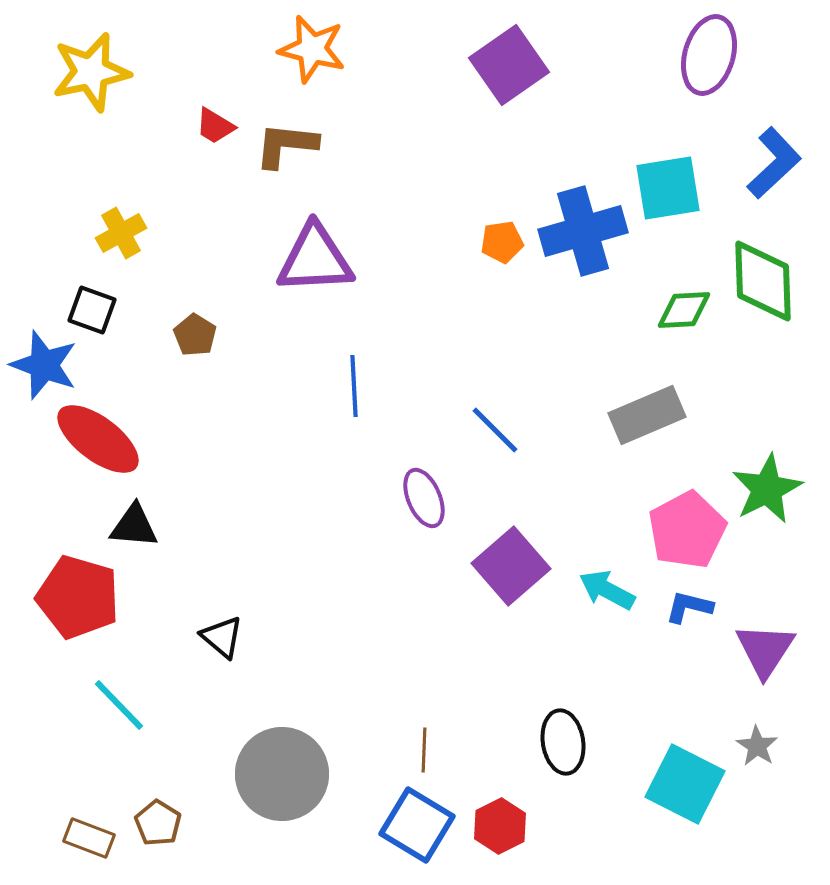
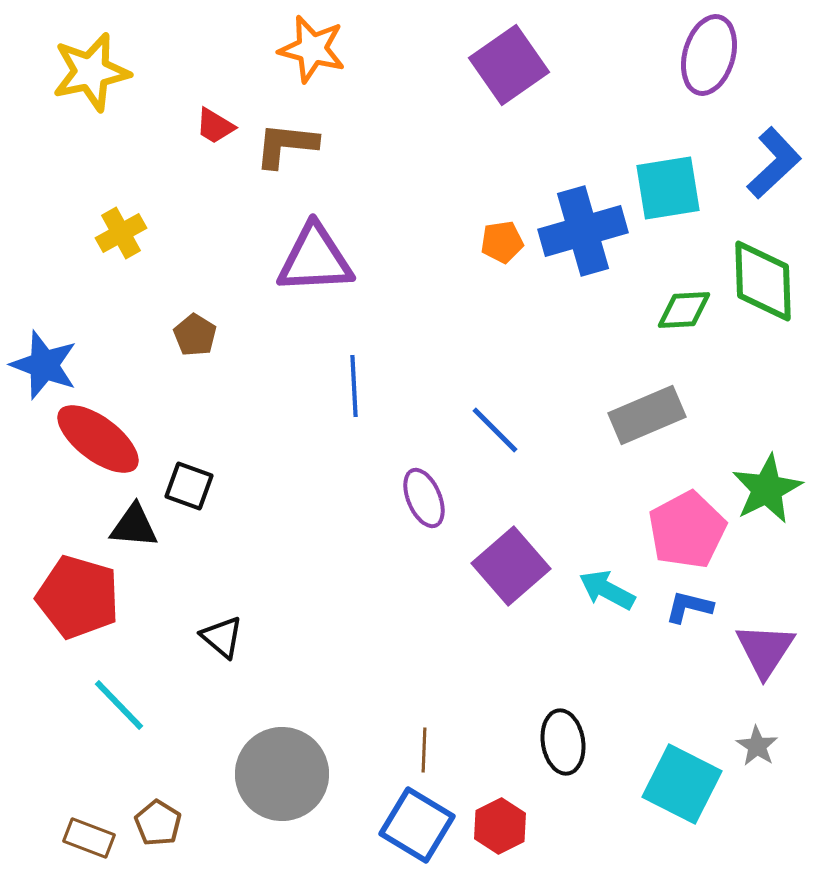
black square at (92, 310): moved 97 px right, 176 px down
cyan square at (685, 784): moved 3 px left
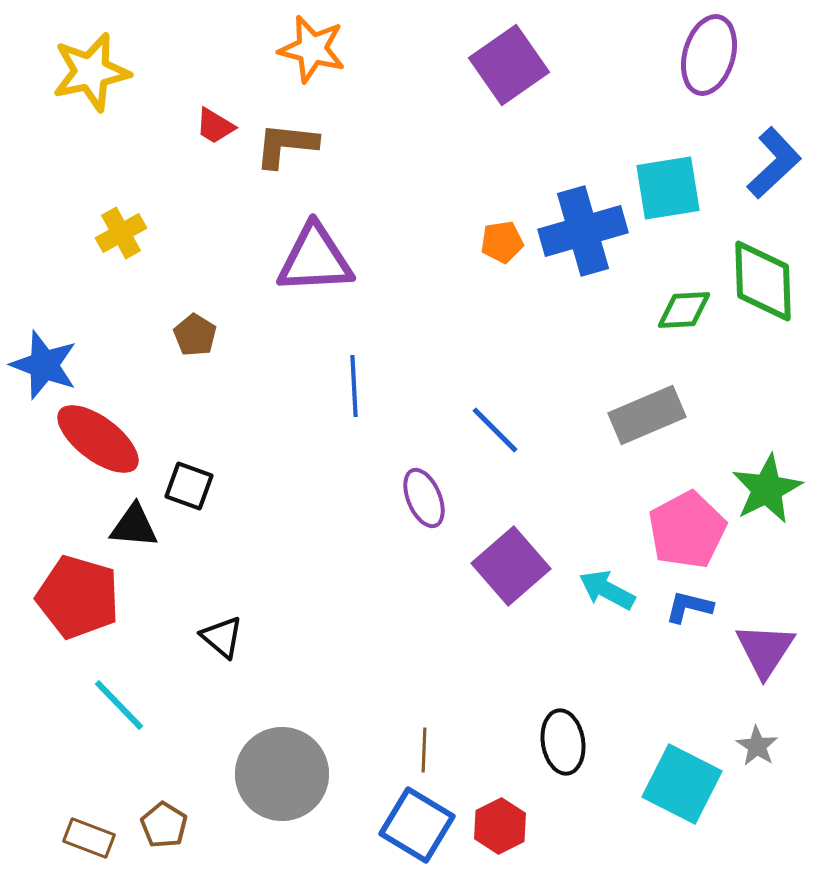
brown pentagon at (158, 823): moved 6 px right, 2 px down
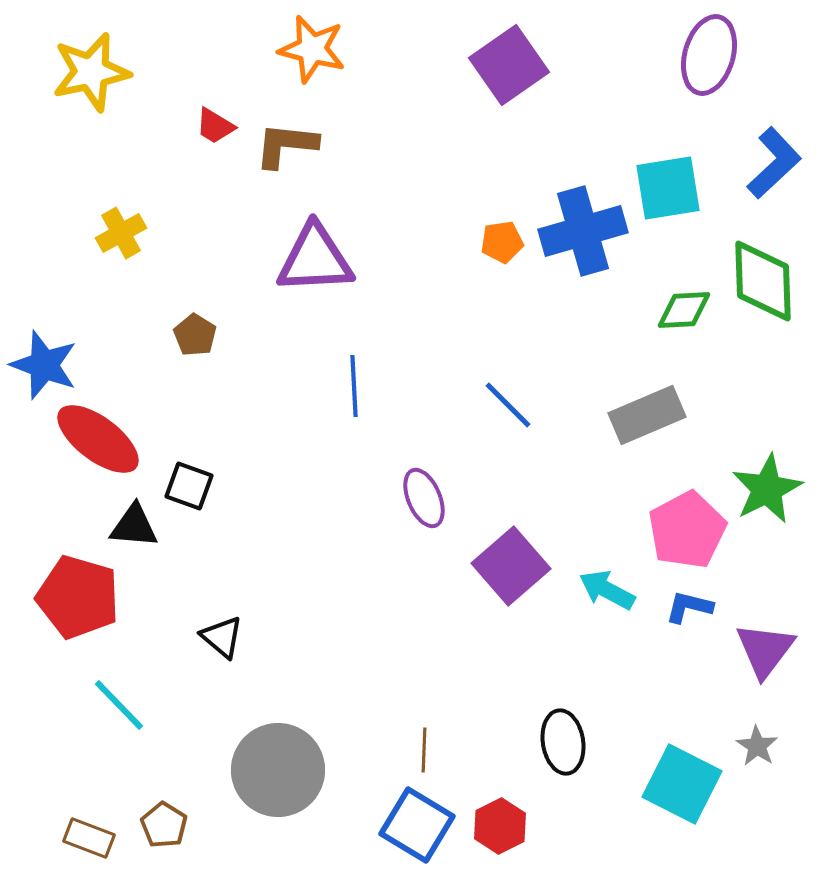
blue line at (495, 430): moved 13 px right, 25 px up
purple triangle at (765, 650): rotated 4 degrees clockwise
gray circle at (282, 774): moved 4 px left, 4 px up
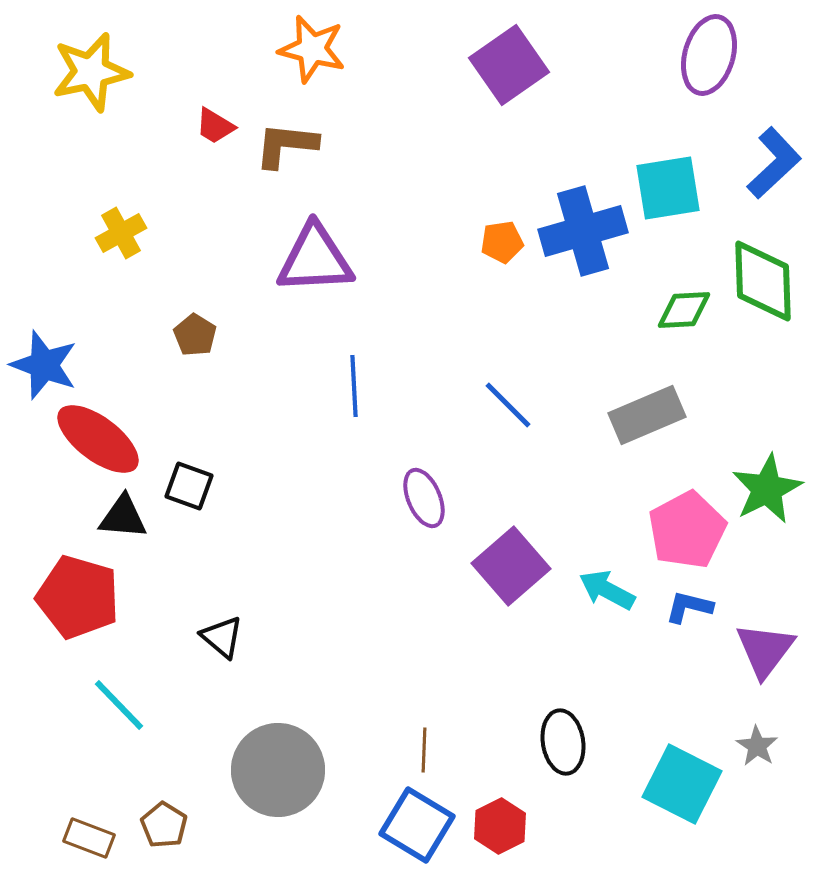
black triangle at (134, 526): moved 11 px left, 9 px up
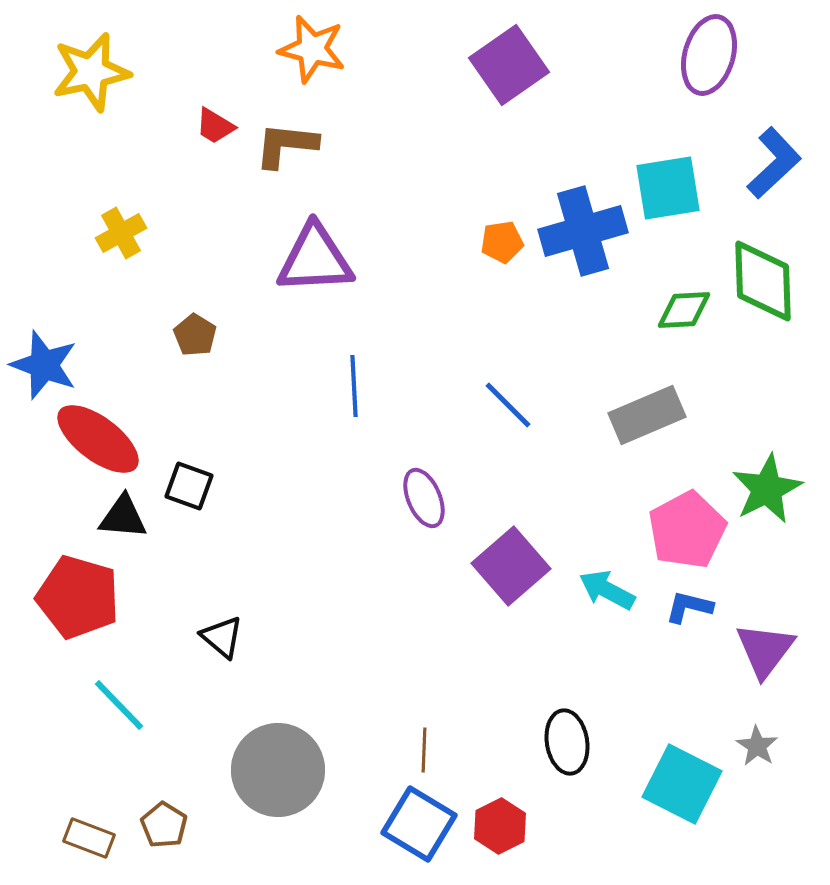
black ellipse at (563, 742): moved 4 px right
blue square at (417, 825): moved 2 px right, 1 px up
